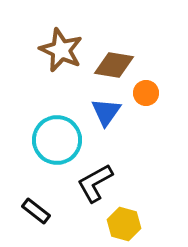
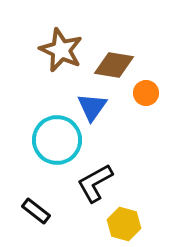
blue triangle: moved 14 px left, 5 px up
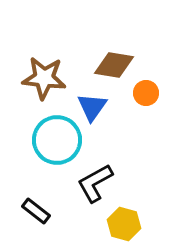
brown star: moved 17 px left, 28 px down; rotated 18 degrees counterclockwise
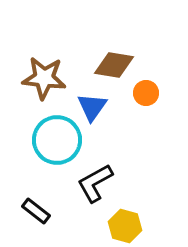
yellow hexagon: moved 1 px right, 2 px down
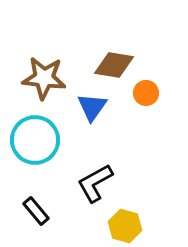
cyan circle: moved 22 px left
black rectangle: rotated 12 degrees clockwise
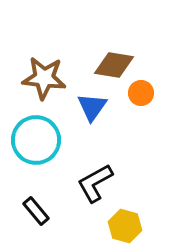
orange circle: moved 5 px left
cyan circle: moved 1 px right
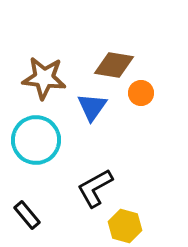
black L-shape: moved 5 px down
black rectangle: moved 9 px left, 4 px down
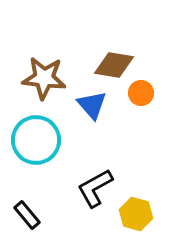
blue triangle: moved 2 px up; rotated 16 degrees counterclockwise
yellow hexagon: moved 11 px right, 12 px up
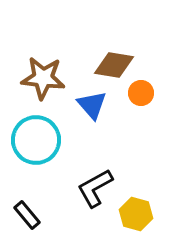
brown star: moved 1 px left
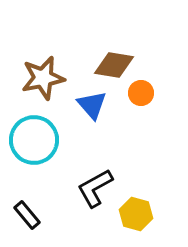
brown star: rotated 18 degrees counterclockwise
cyan circle: moved 2 px left
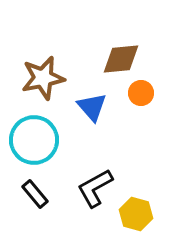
brown diamond: moved 7 px right, 6 px up; rotated 15 degrees counterclockwise
blue triangle: moved 2 px down
black rectangle: moved 8 px right, 21 px up
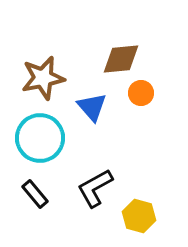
cyan circle: moved 6 px right, 2 px up
yellow hexagon: moved 3 px right, 2 px down
